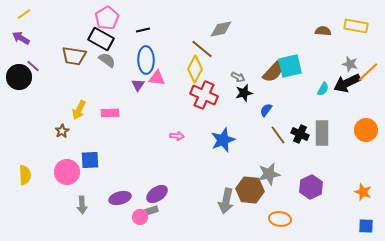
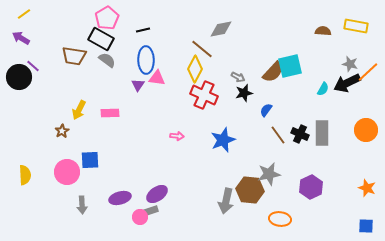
orange star at (363, 192): moved 4 px right, 4 px up
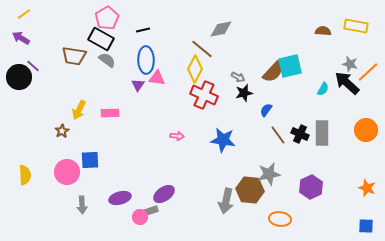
black arrow at (347, 83): rotated 68 degrees clockwise
blue star at (223, 140): rotated 30 degrees clockwise
purple ellipse at (157, 194): moved 7 px right
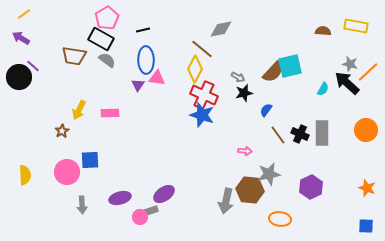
pink arrow at (177, 136): moved 68 px right, 15 px down
blue star at (223, 140): moved 21 px left, 25 px up; rotated 10 degrees clockwise
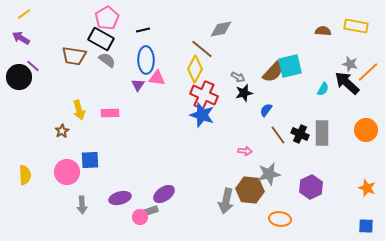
yellow arrow at (79, 110): rotated 42 degrees counterclockwise
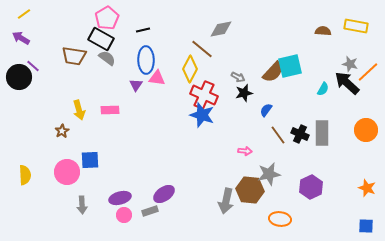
gray semicircle at (107, 60): moved 2 px up
yellow diamond at (195, 69): moved 5 px left
purple triangle at (138, 85): moved 2 px left
pink rectangle at (110, 113): moved 3 px up
pink circle at (140, 217): moved 16 px left, 2 px up
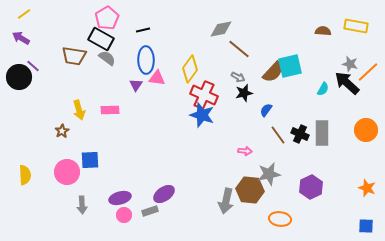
brown line at (202, 49): moved 37 px right
yellow diamond at (190, 69): rotated 8 degrees clockwise
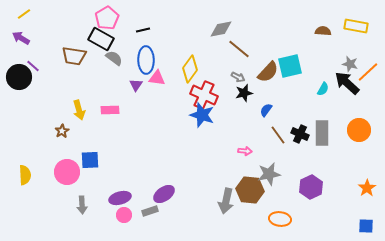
gray semicircle at (107, 58): moved 7 px right
brown semicircle at (273, 72): moved 5 px left
orange circle at (366, 130): moved 7 px left
orange star at (367, 188): rotated 18 degrees clockwise
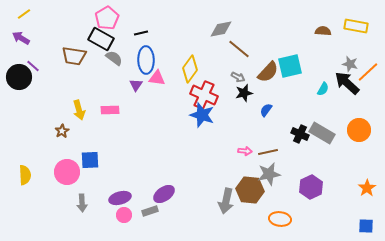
black line at (143, 30): moved 2 px left, 3 px down
gray rectangle at (322, 133): rotated 60 degrees counterclockwise
brown line at (278, 135): moved 10 px left, 17 px down; rotated 66 degrees counterclockwise
gray arrow at (82, 205): moved 2 px up
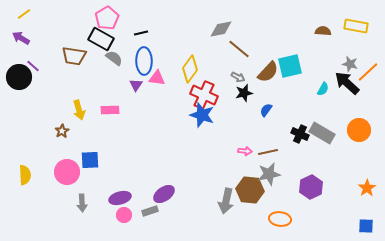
blue ellipse at (146, 60): moved 2 px left, 1 px down
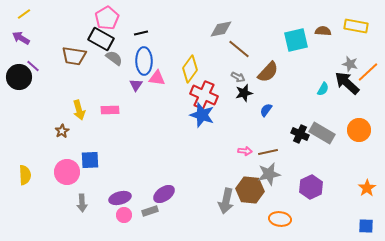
cyan square at (290, 66): moved 6 px right, 26 px up
